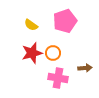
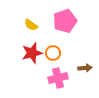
pink cross: rotated 24 degrees counterclockwise
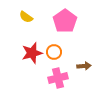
pink pentagon: rotated 15 degrees counterclockwise
yellow semicircle: moved 5 px left, 8 px up
orange circle: moved 1 px right, 1 px up
brown arrow: moved 1 px left, 2 px up
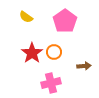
red star: rotated 20 degrees counterclockwise
pink cross: moved 7 px left, 5 px down
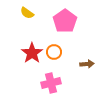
yellow semicircle: moved 1 px right, 4 px up
brown arrow: moved 3 px right, 2 px up
